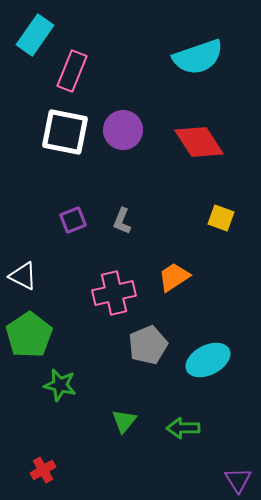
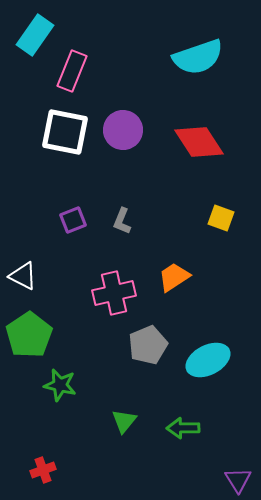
red cross: rotated 10 degrees clockwise
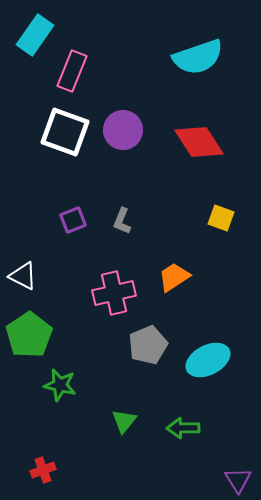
white square: rotated 9 degrees clockwise
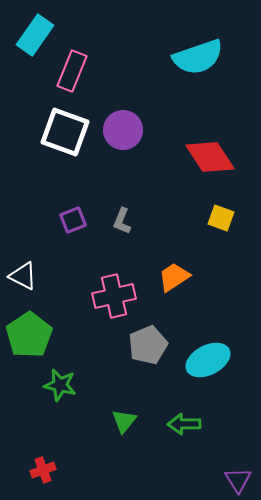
red diamond: moved 11 px right, 15 px down
pink cross: moved 3 px down
green arrow: moved 1 px right, 4 px up
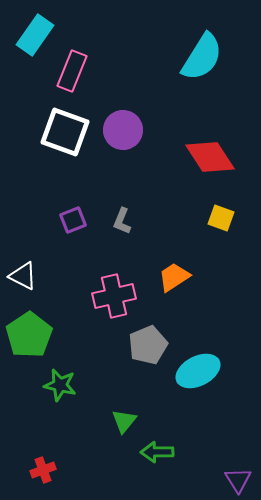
cyan semicircle: moved 4 px right; rotated 39 degrees counterclockwise
cyan ellipse: moved 10 px left, 11 px down
green arrow: moved 27 px left, 28 px down
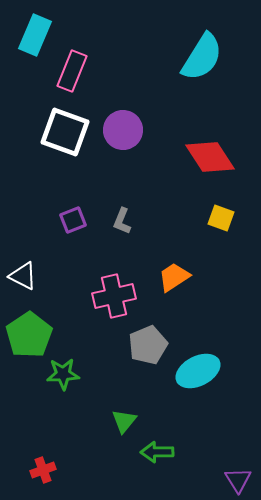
cyan rectangle: rotated 12 degrees counterclockwise
green star: moved 3 px right, 11 px up; rotated 16 degrees counterclockwise
